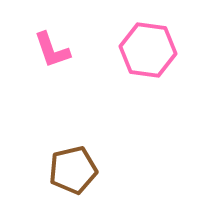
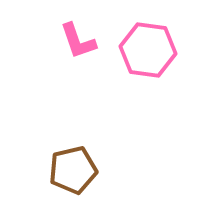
pink L-shape: moved 26 px right, 9 px up
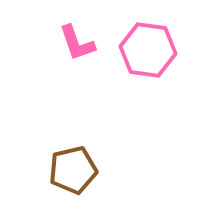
pink L-shape: moved 1 px left, 2 px down
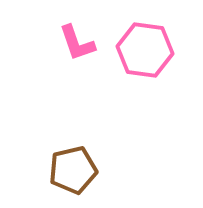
pink hexagon: moved 3 px left
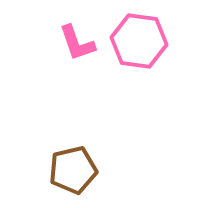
pink hexagon: moved 6 px left, 9 px up
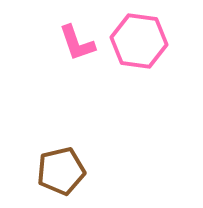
brown pentagon: moved 12 px left, 1 px down
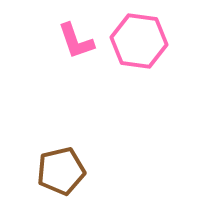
pink L-shape: moved 1 px left, 2 px up
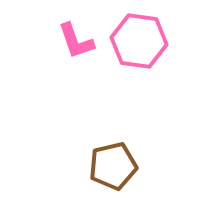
brown pentagon: moved 52 px right, 5 px up
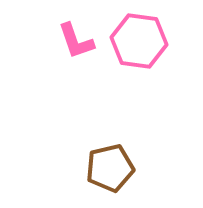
brown pentagon: moved 3 px left, 2 px down
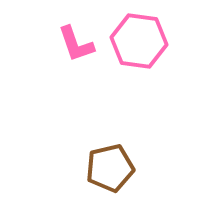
pink L-shape: moved 3 px down
